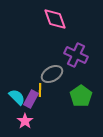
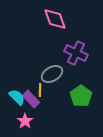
purple cross: moved 2 px up
purple rectangle: rotated 72 degrees counterclockwise
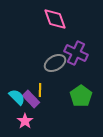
gray ellipse: moved 3 px right, 11 px up
